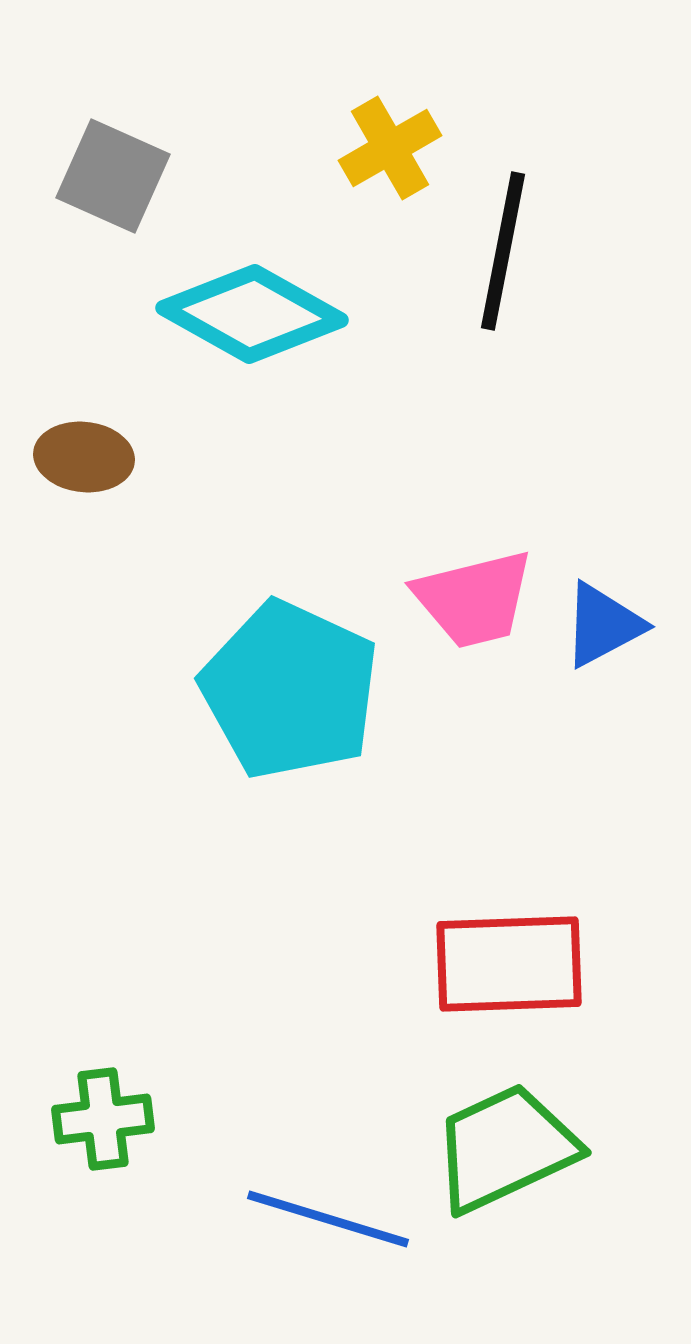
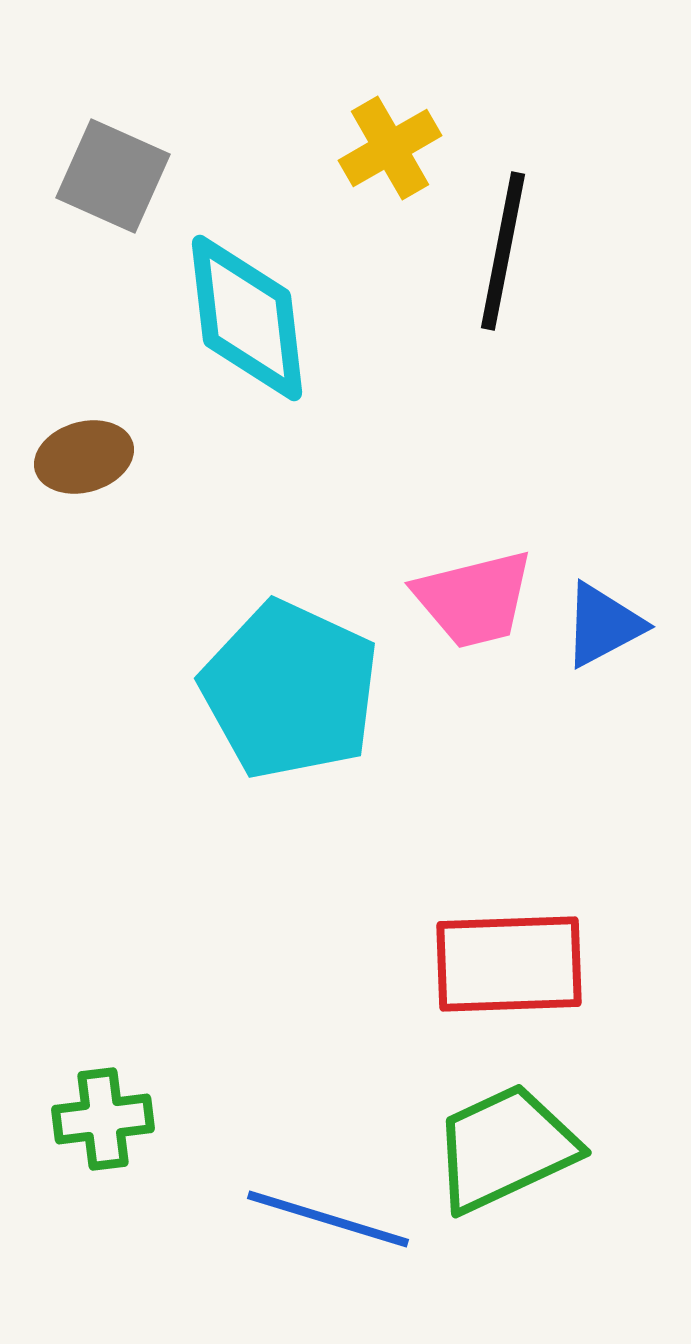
cyan diamond: moved 5 px left, 4 px down; rotated 54 degrees clockwise
brown ellipse: rotated 22 degrees counterclockwise
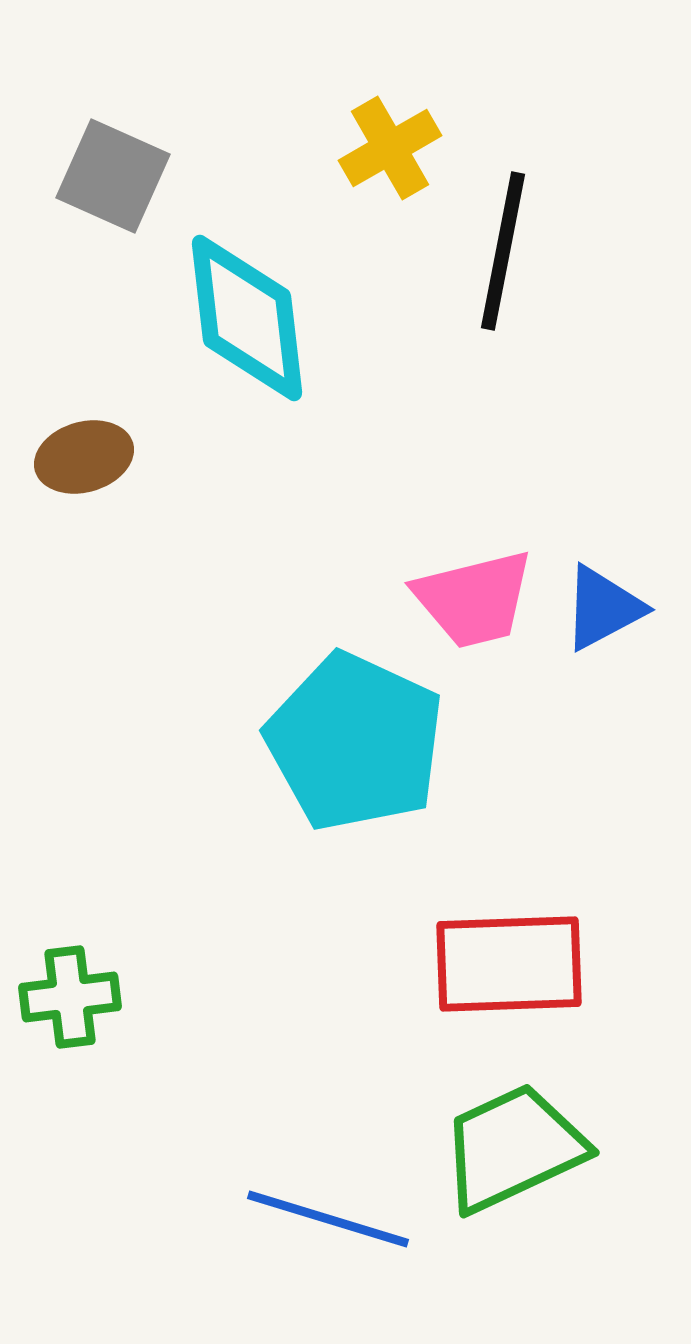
blue triangle: moved 17 px up
cyan pentagon: moved 65 px right, 52 px down
green cross: moved 33 px left, 122 px up
green trapezoid: moved 8 px right
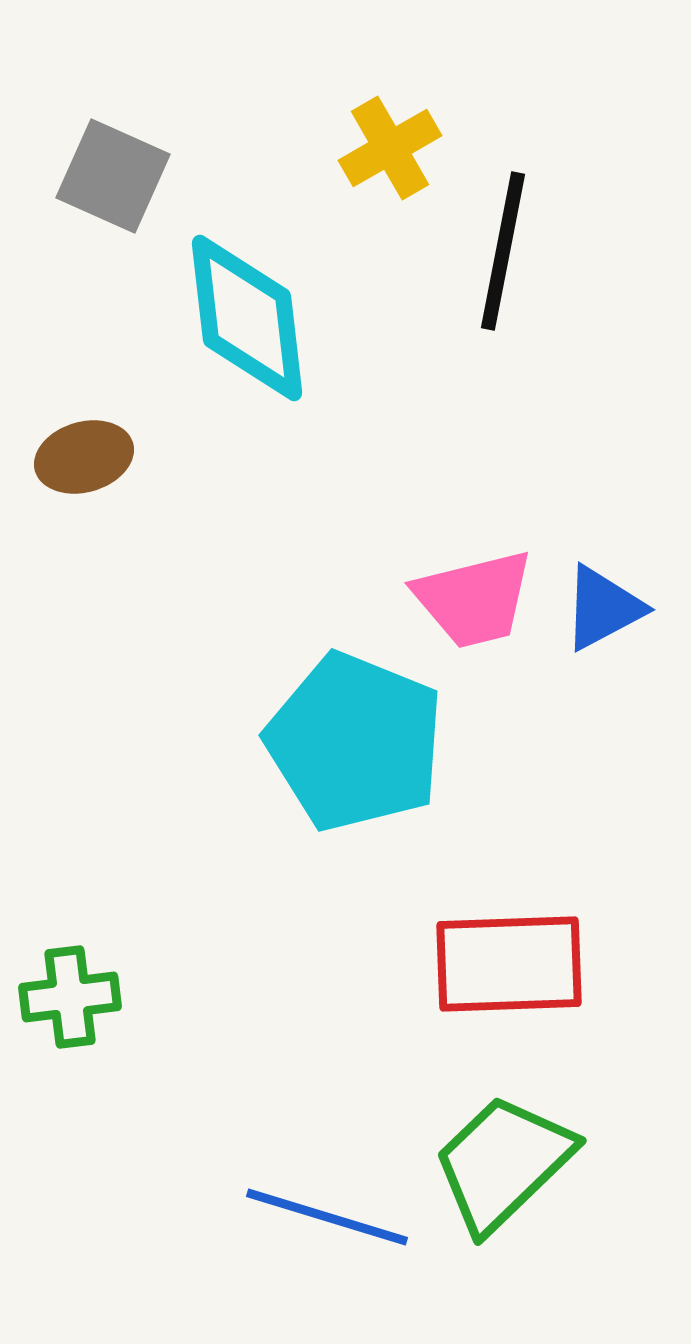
cyan pentagon: rotated 3 degrees counterclockwise
green trapezoid: moved 10 px left, 15 px down; rotated 19 degrees counterclockwise
blue line: moved 1 px left, 2 px up
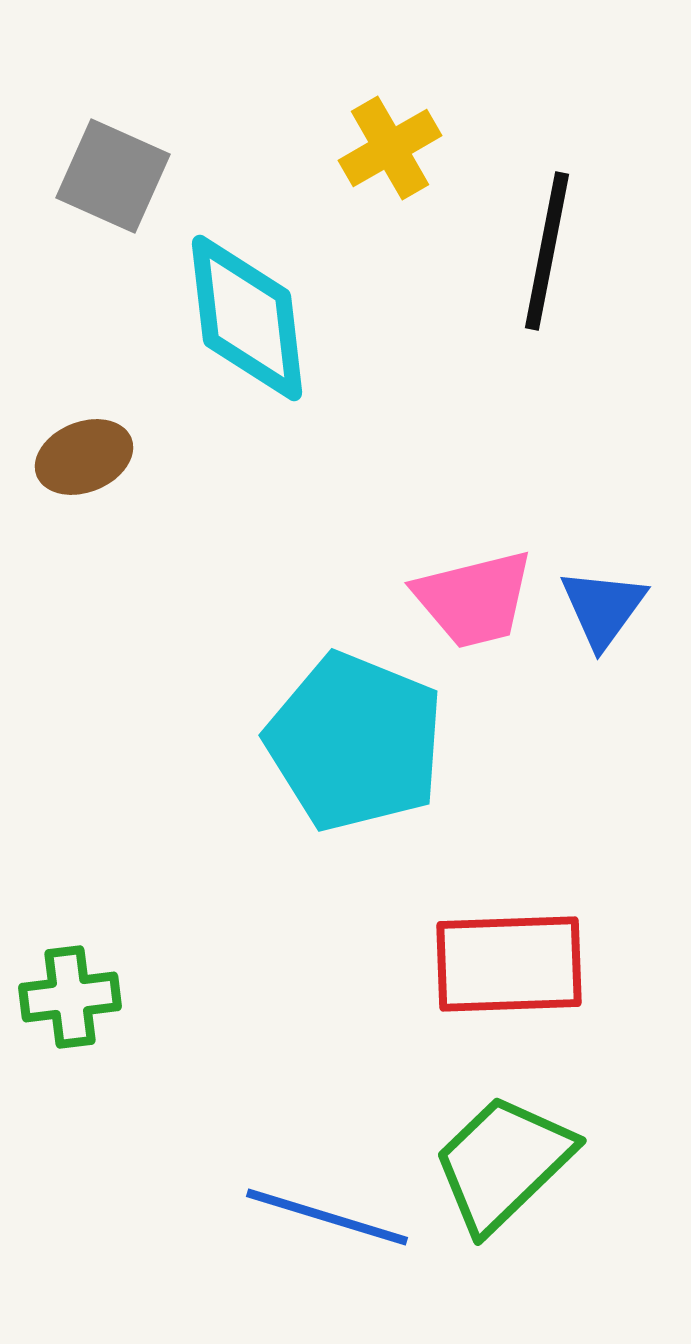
black line: moved 44 px right
brown ellipse: rotated 6 degrees counterclockwise
blue triangle: rotated 26 degrees counterclockwise
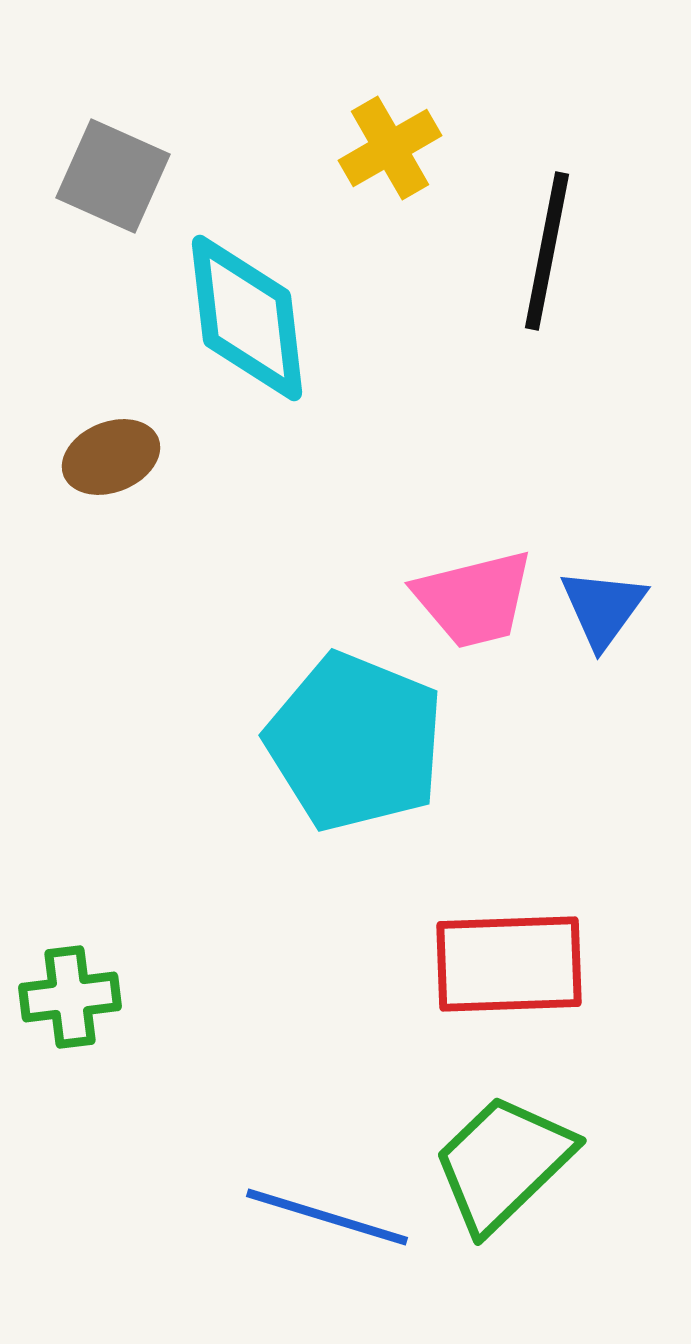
brown ellipse: moved 27 px right
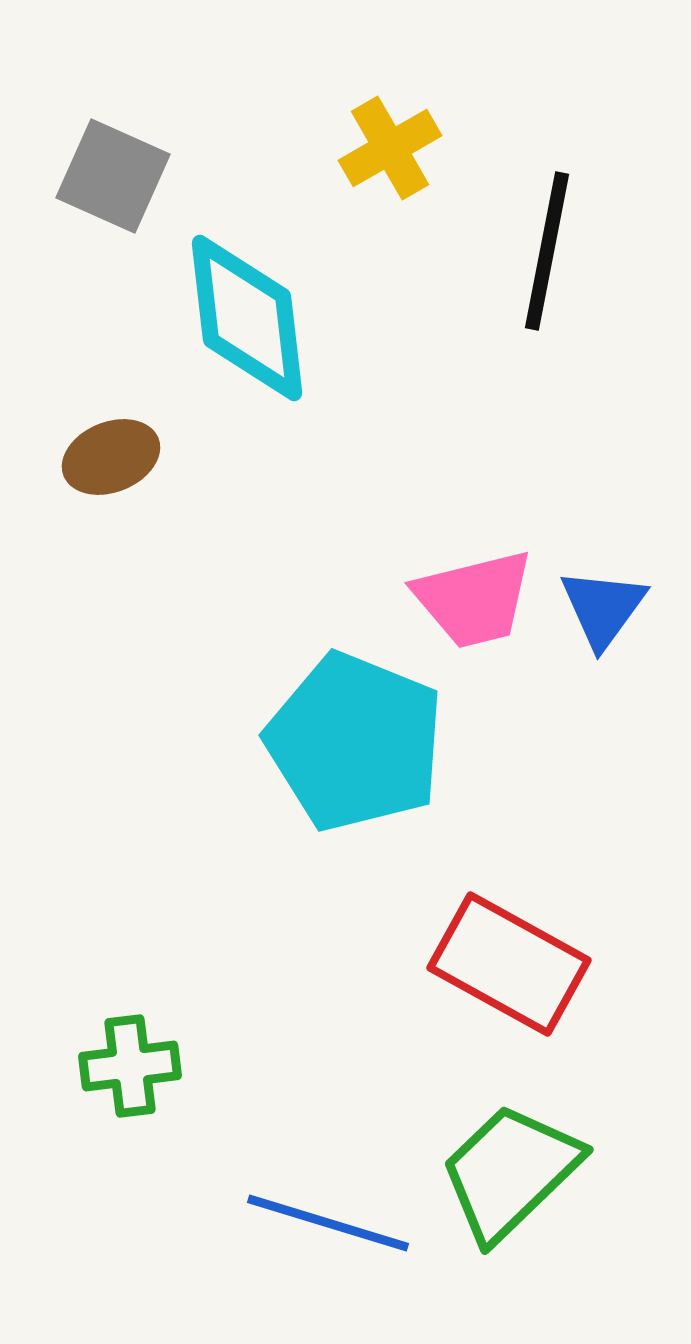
red rectangle: rotated 31 degrees clockwise
green cross: moved 60 px right, 69 px down
green trapezoid: moved 7 px right, 9 px down
blue line: moved 1 px right, 6 px down
